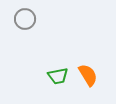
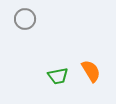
orange semicircle: moved 3 px right, 4 px up
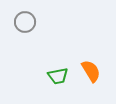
gray circle: moved 3 px down
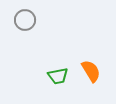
gray circle: moved 2 px up
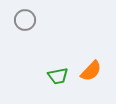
orange semicircle: rotated 75 degrees clockwise
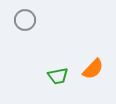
orange semicircle: moved 2 px right, 2 px up
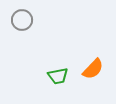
gray circle: moved 3 px left
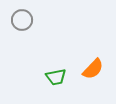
green trapezoid: moved 2 px left, 1 px down
